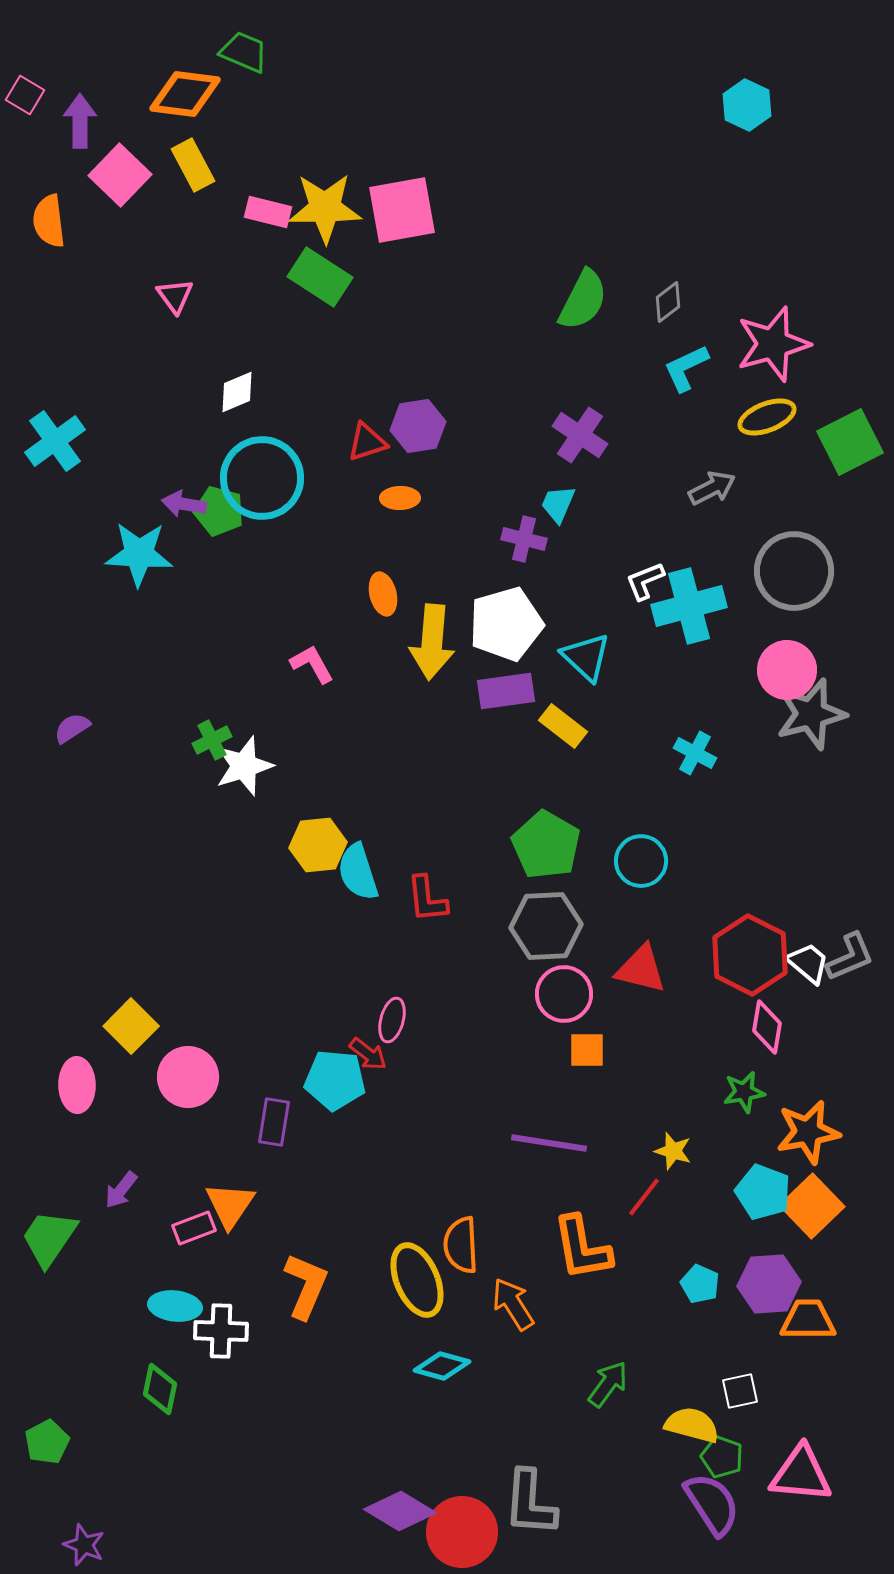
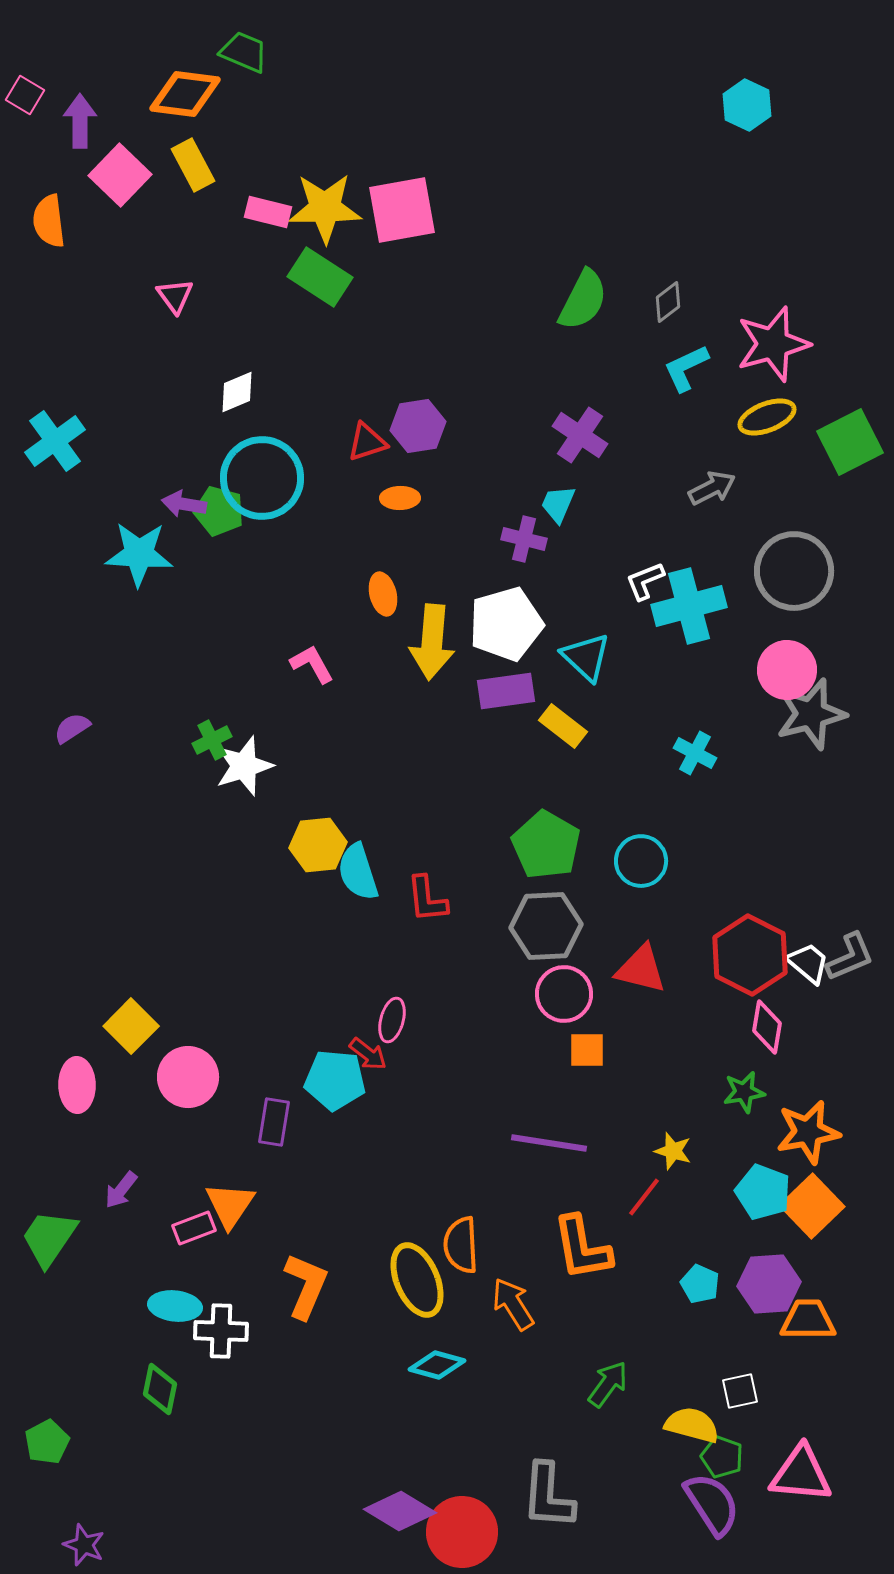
cyan diamond at (442, 1366): moved 5 px left, 1 px up
gray L-shape at (530, 1503): moved 18 px right, 7 px up
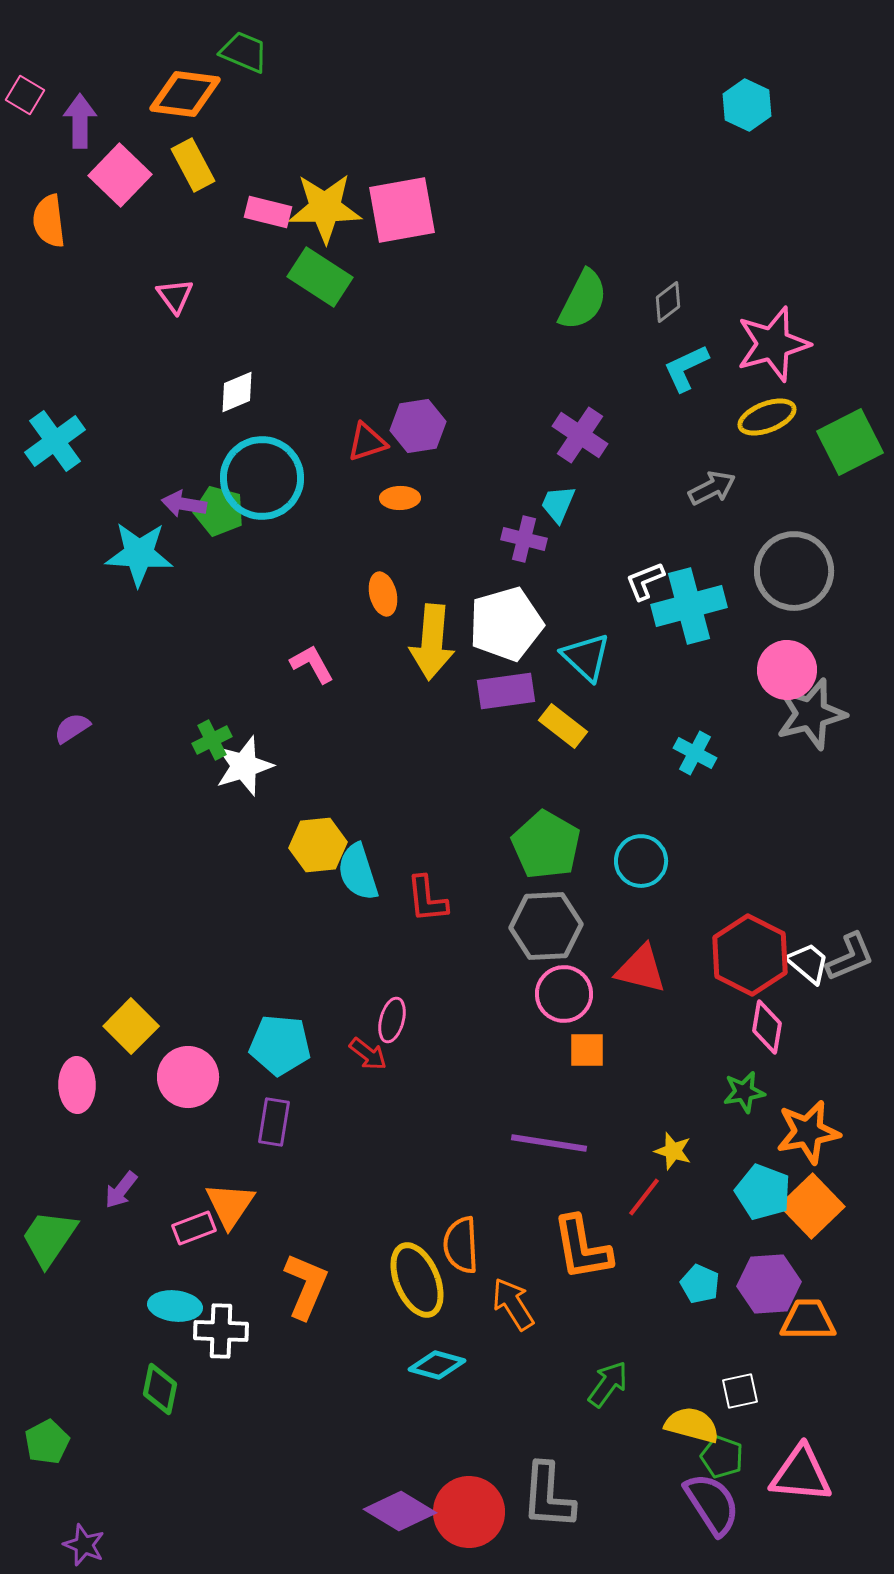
cyan pentagon at (335, 1080): moved 55 px left, 35 px up
red circle at (462, 1532): moved 7 px right, 20 px up
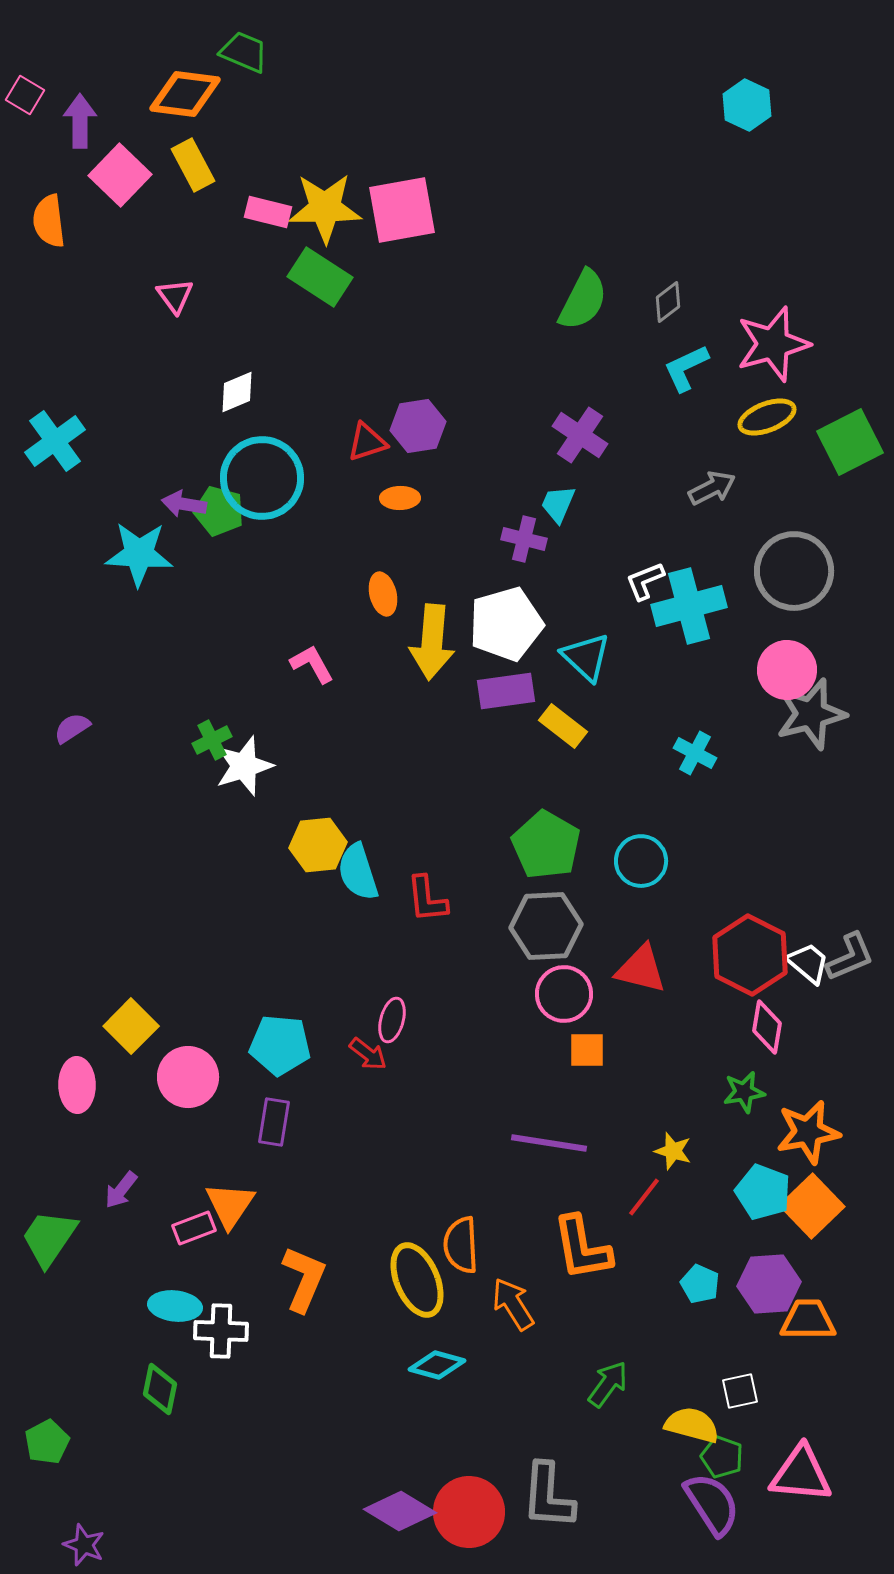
orange L-shape at (306, 1286): moved 2 px left, 7 px up
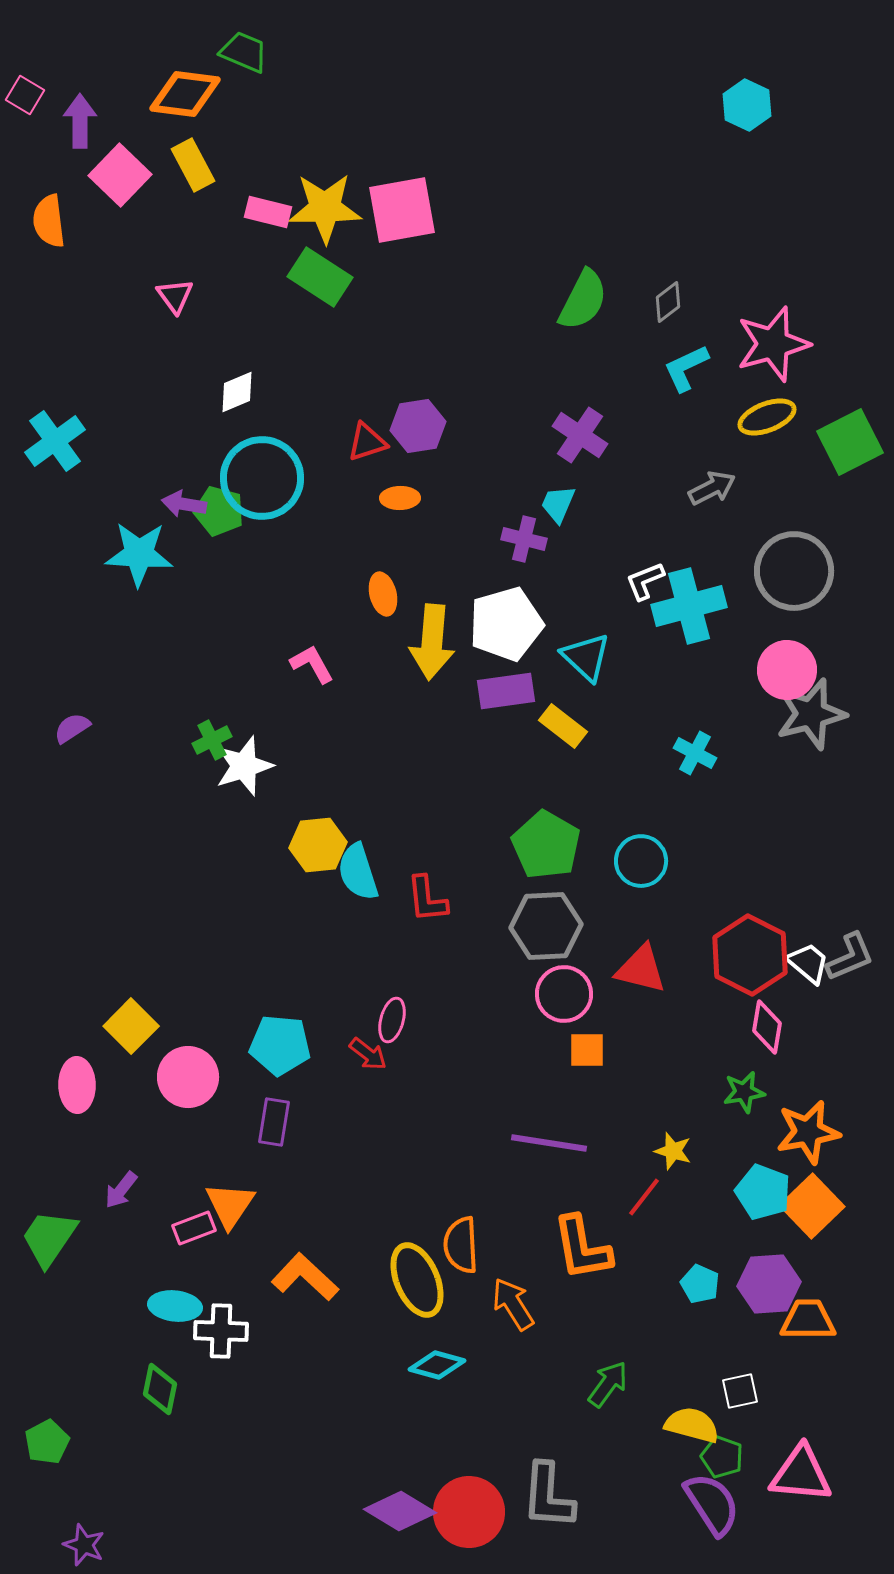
orange L-shape at (304, 1279): moved 1 px right, 2 px up; rotated 70 degrees counterclockwise
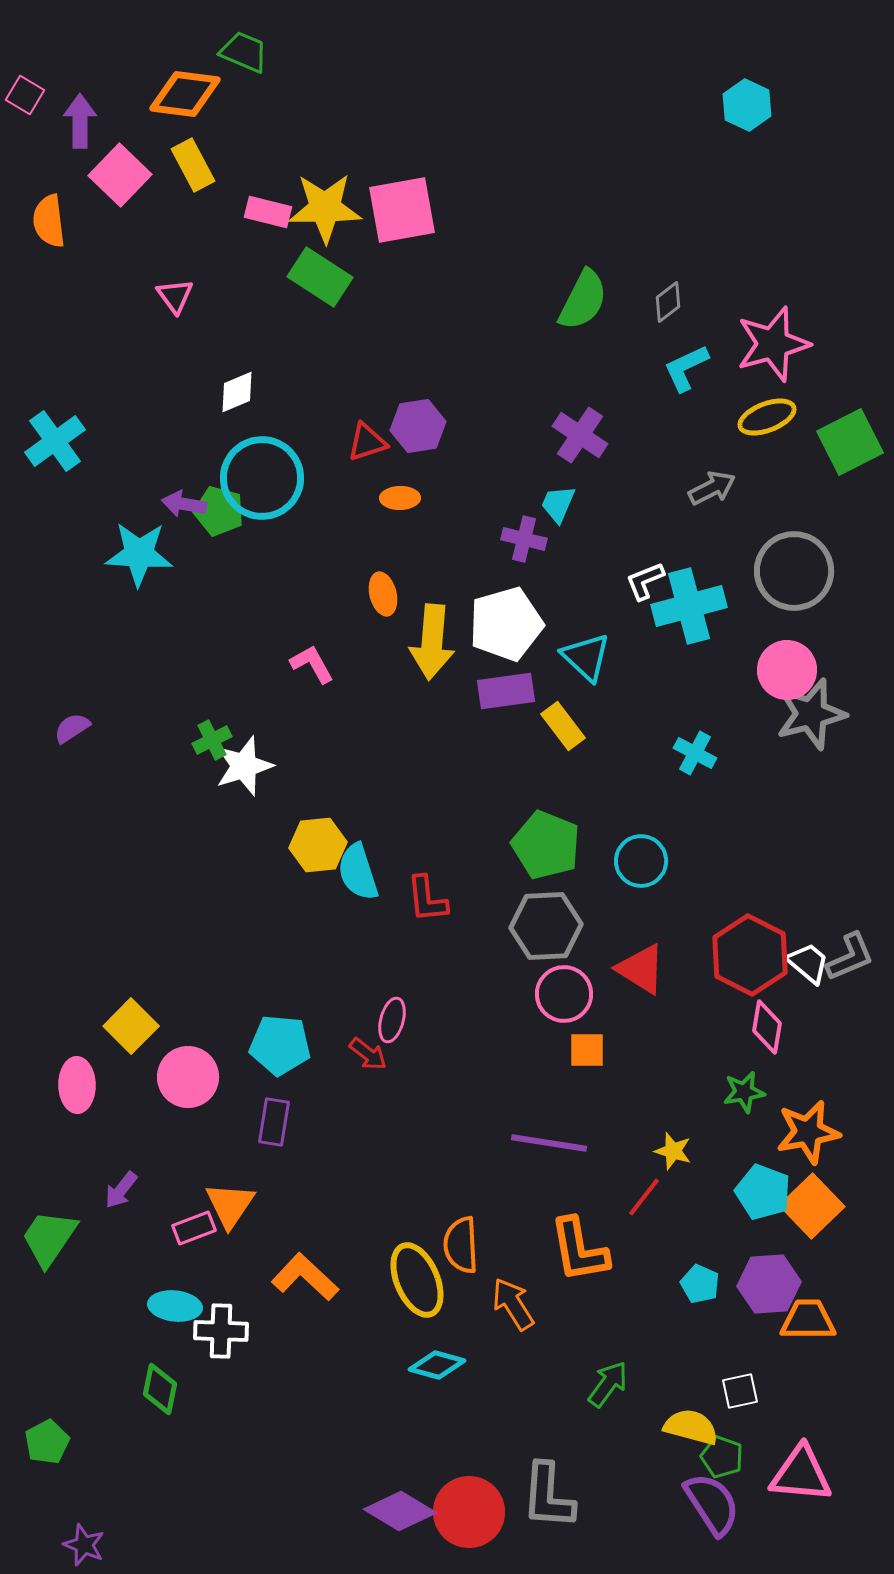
yellow rectangle at (563, 726): rotated 15 degrees clockwise
green pentagon at (546, 845): rotated 8 degrees counterclockwise
red triangle at (641, 969): rotated 18 degrees clockwise
orange L-shape at (582, 1248): moved 3 px left, 2 px down
yellow semicircle at (692, 1425): moved 1 px left, 2 px down
